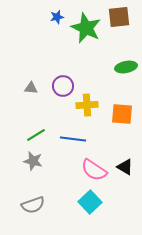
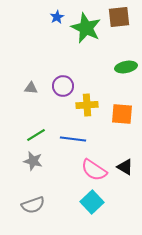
blue star: rotated 16 degrees counterclockwise
cyan square: moved 2 px right
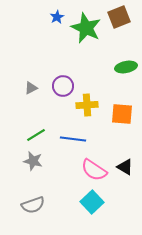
brown square: rotated 15 degrees counterclockwise
gray triangle: rotated 32 degrees counterclockwise
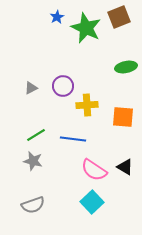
orange square: moved 1 px right, 3 px down
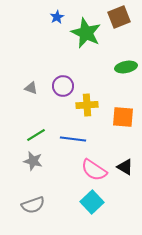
green star: moved 5 px down
gray triangle: rotated 48 degrees clockwise
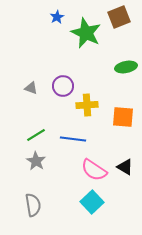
gray star: moved 3 px right; rotated 18 degrees clockwise
gray semicircle: rotated 80 degrees counterclockwise
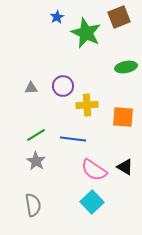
gray triangle: rotated 24 degrees counterclockwise
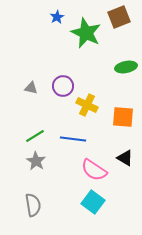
gray triangle: rotated 16 degrees clockwise
yellow cross: rotated 30 degrees clockwise
green line: moved 1 px left, 1 px down
black triangle: moved 9 px up
cyan square: moved 1 px right; rotated 10 degrees counterclockwise
